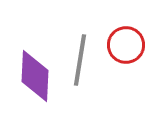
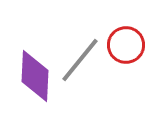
gray line: rotated 30 degrees clockwise
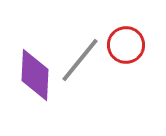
purple diamond: moved 1 px up
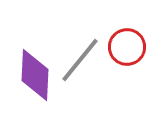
red circle: moved 1 px right, 2 px down
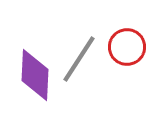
gray line: moved 1 px left, 1 px up; rotated 6 degrees counterclockwise
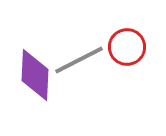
gray line: moved 1 px down; rotated 30 degrees clockwise
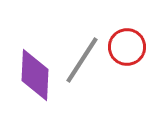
gray line: moved 3 px right; rotated 30 degrees counterclockwise
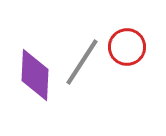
gray line: moved 2 px down
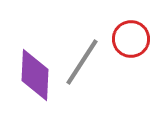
red circle: moved 4 px right, 8 px up
